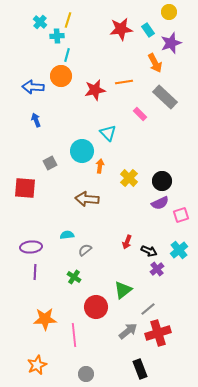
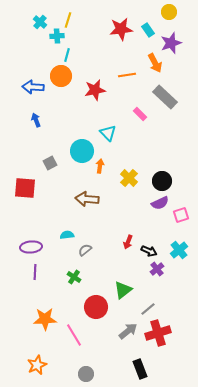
orange line at (124, 82): moved 3 px right, 7 px up
red arrow at (127, 242): moved 1 px right
pink line at (74, 335): rotated 25 degrees counterclockwise
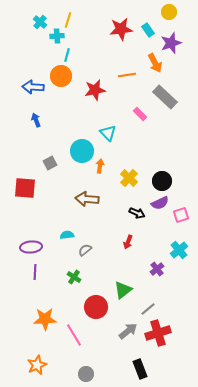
black arrow at (149, 251): moved 12 px left, 38 px up
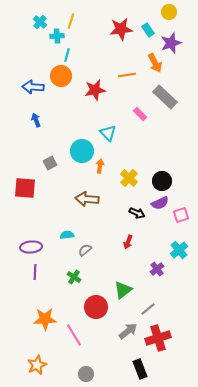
yellow line at (68, 20): moved 3 px right, 1 px down
red cross at (158, 333): moved 5 px down
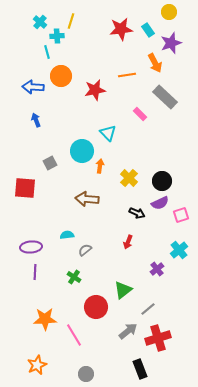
cyan line at (67, 55): moved 20 px left, 3 px up; rotated 32 degrees counterclockwise
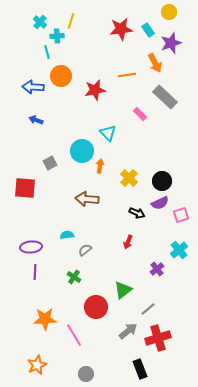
blue arrow at (36, 120): rotated 48 degrees counterclockwise
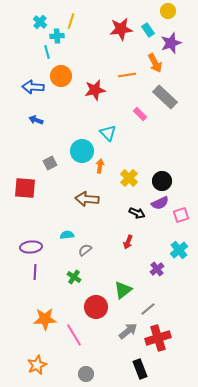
yellow circle at (169, 12): moved 1 px left, 1 px up
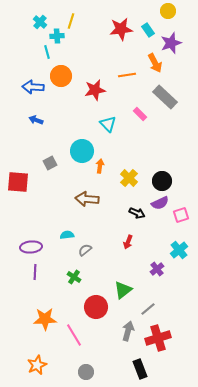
cyan triangle at (108, 133): moved 9 px up
red square at (25, 188): moved 7 px left, 6 px up
gray arrow at (128, 331): rotated 36 degrees counterclockwise
gray circle at (86, 374): moved 2 px up
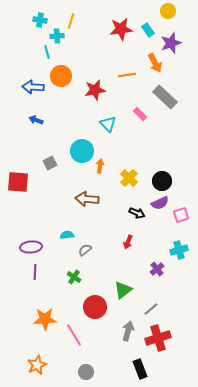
cyan cross at (40, 22): moved 2 px up; rotated 32 degrees counterclockwise
cyan cross at (179, 250): rotated 24 degrees clockwise
red circle at (96, 307): moved 1 px left
gray line at (148, 309): moved 3 px right
